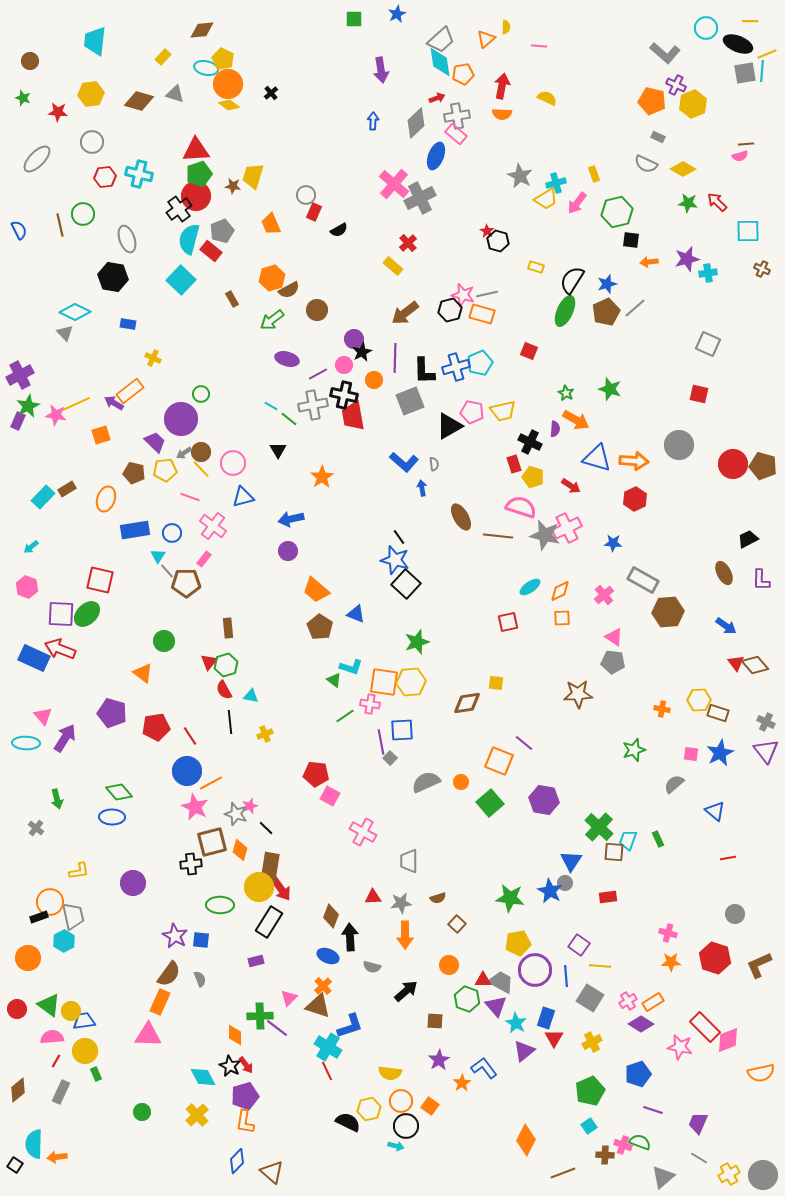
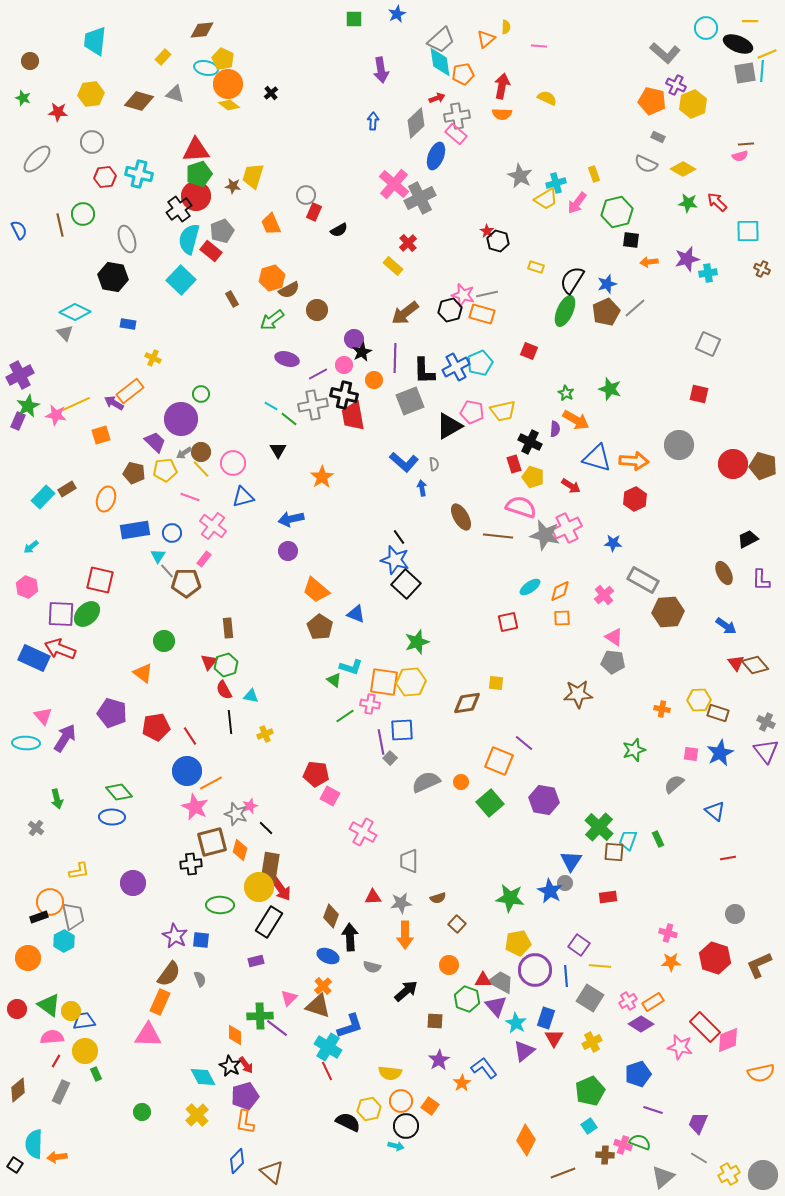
blue cross at (456, 367): rotated 12 degrees counterclockwise
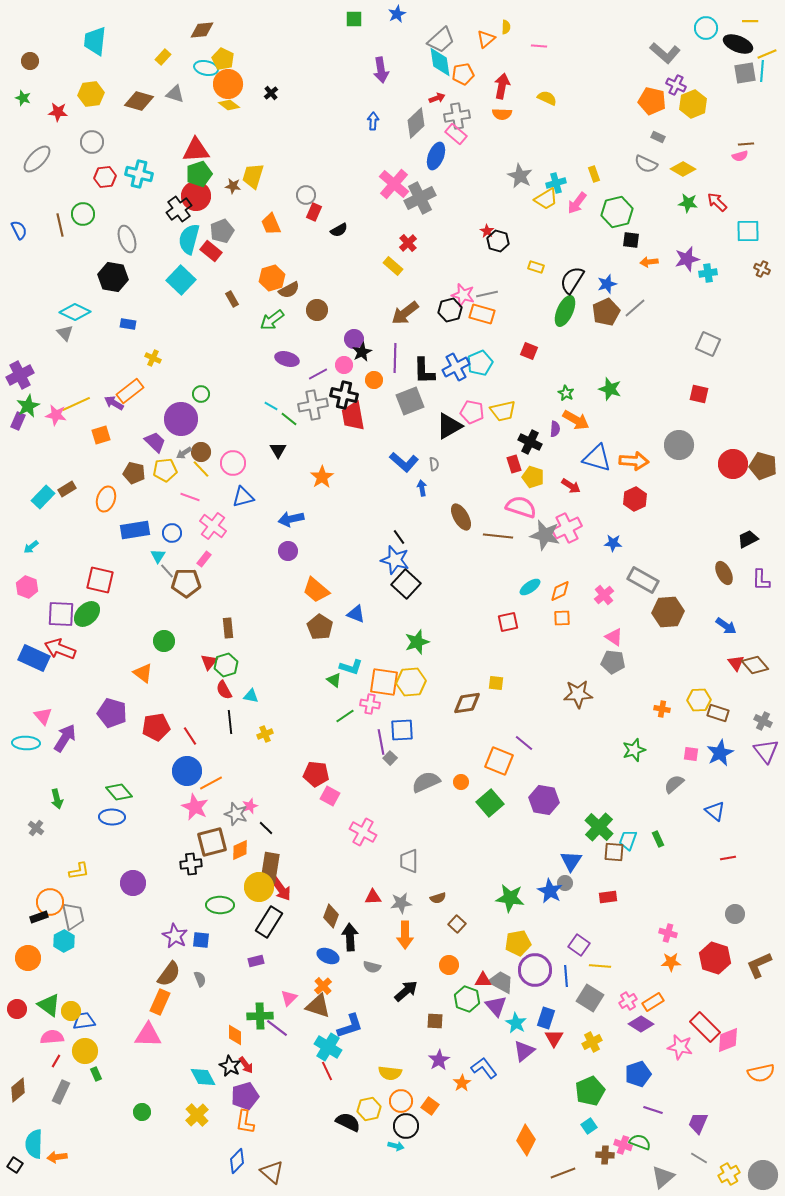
gray cross at (766, 722): moved 3 px left, 1 px up
orange diamond at (240, 850): rotated 50 degrees clockwise
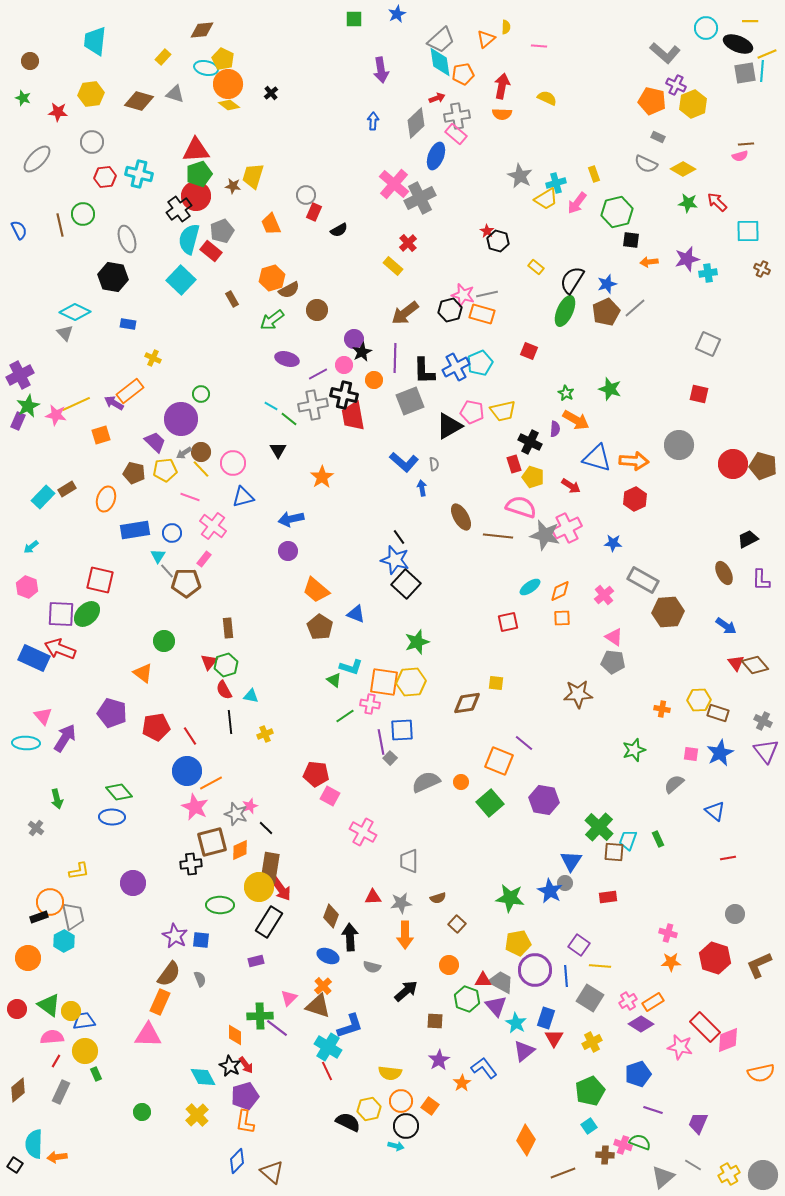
yellow rectangle at (536, 267): rotated 21 degrees clockwise
gray line at (699, 1158): moved 6 px left, 7 px down
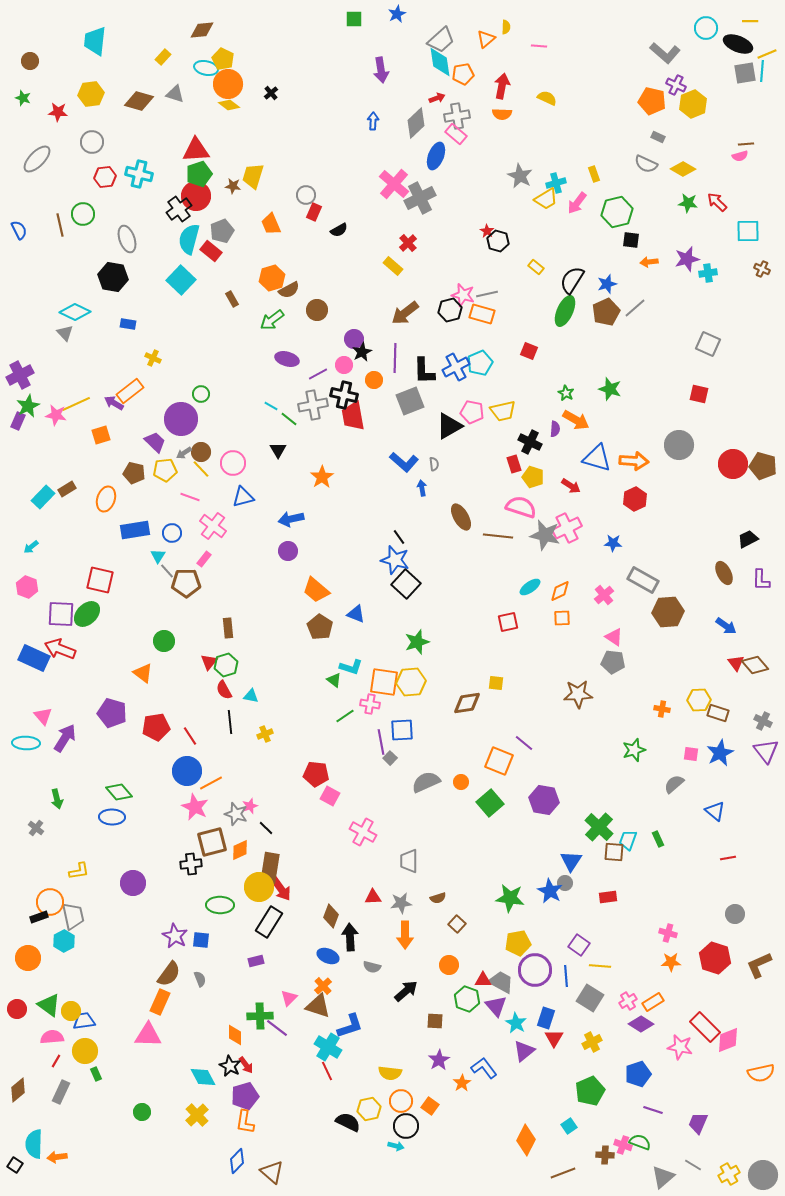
cyan square at (589, 1126): moved 20 px left
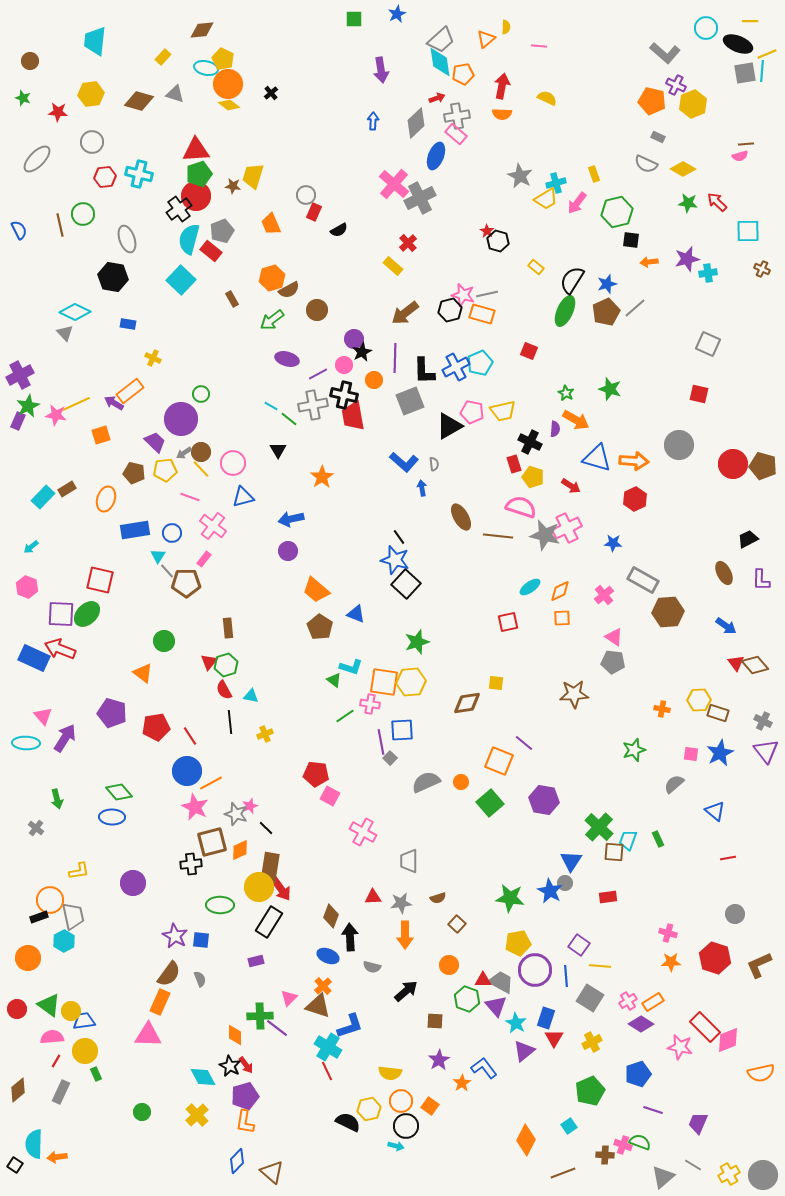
brown star at (578, 694): moved 4 px left
orange circle at (50, 902): moved 2 px up
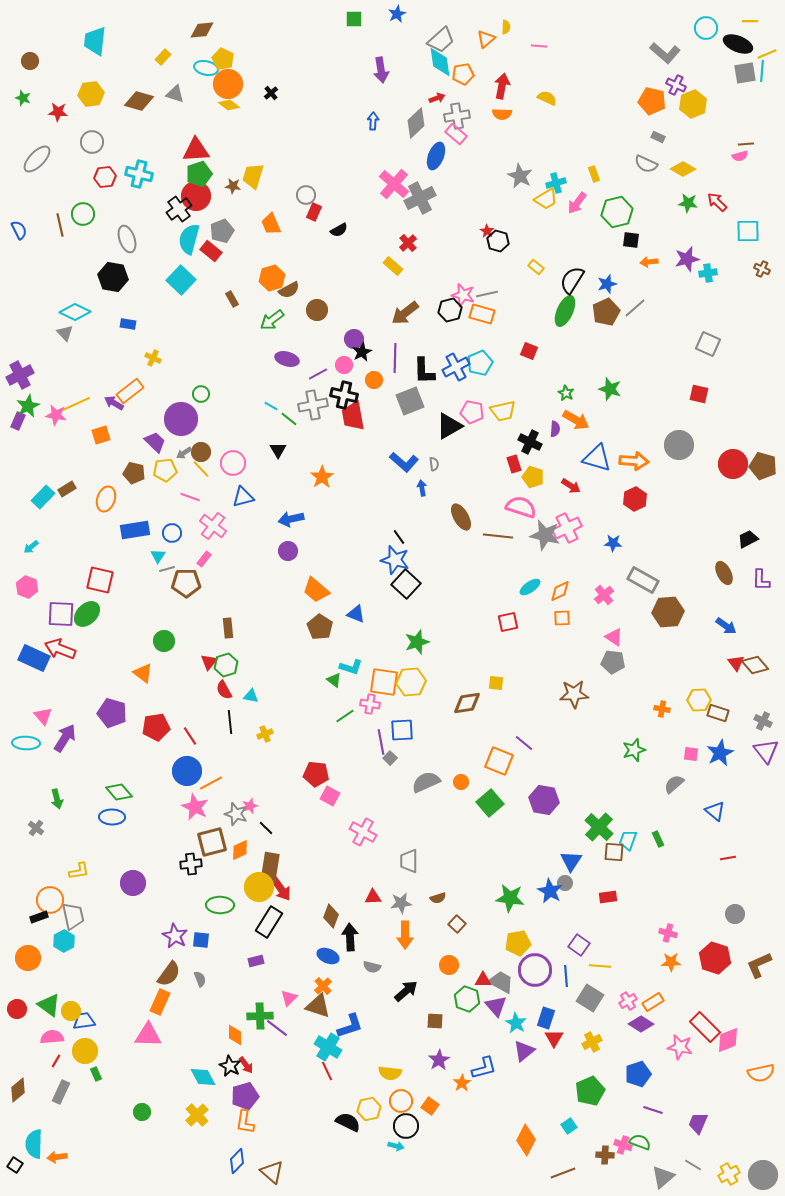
gray line at (167, 571): moved 2 px up; rotated 63 degrees counterclockwise
blue L-shape at (484, 1068): rotated 112 degrees clockwise
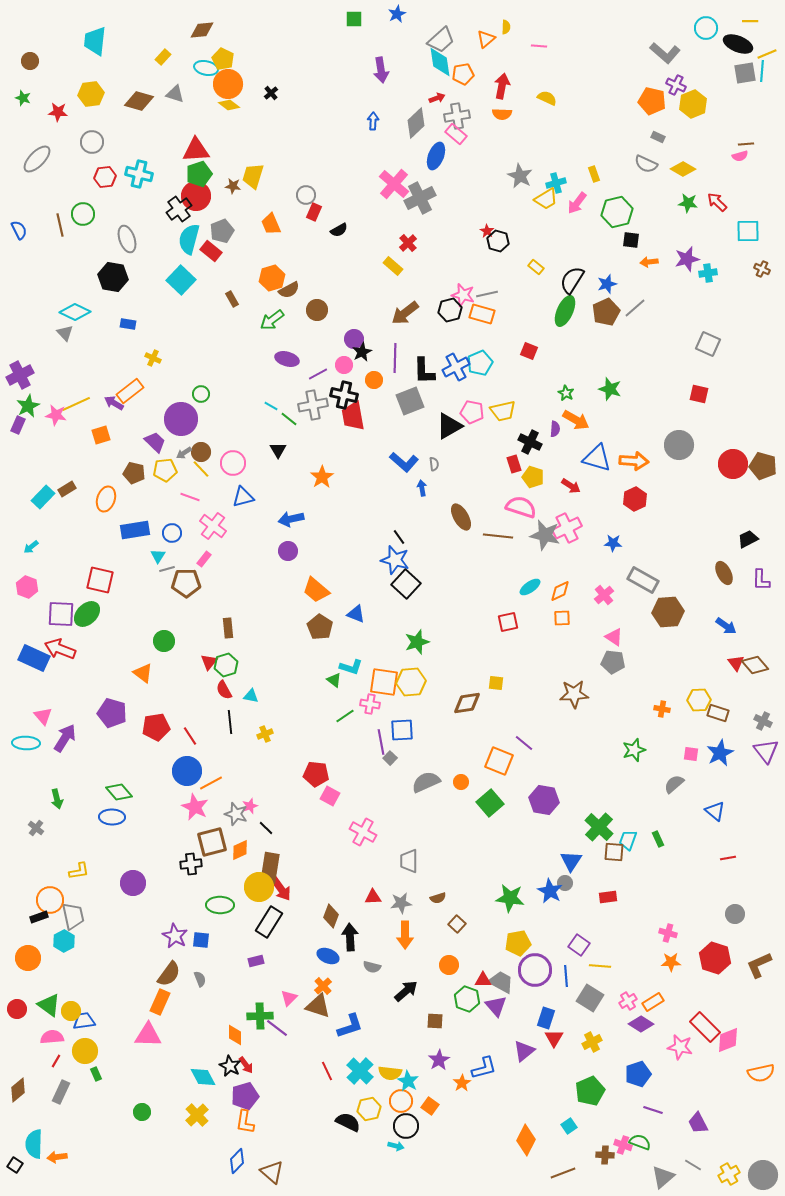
purple rectangle at (18, 421): moved 4 px down
cyan star at (516, 1023): moved 108 px left, 58 px down
cyan cross at (328, 1047): moved 32 px right, 24 px down; rotated 12 degrees clockwise
purple trapezoid at (698, 1123): rotated 50 degrees counterclockwise
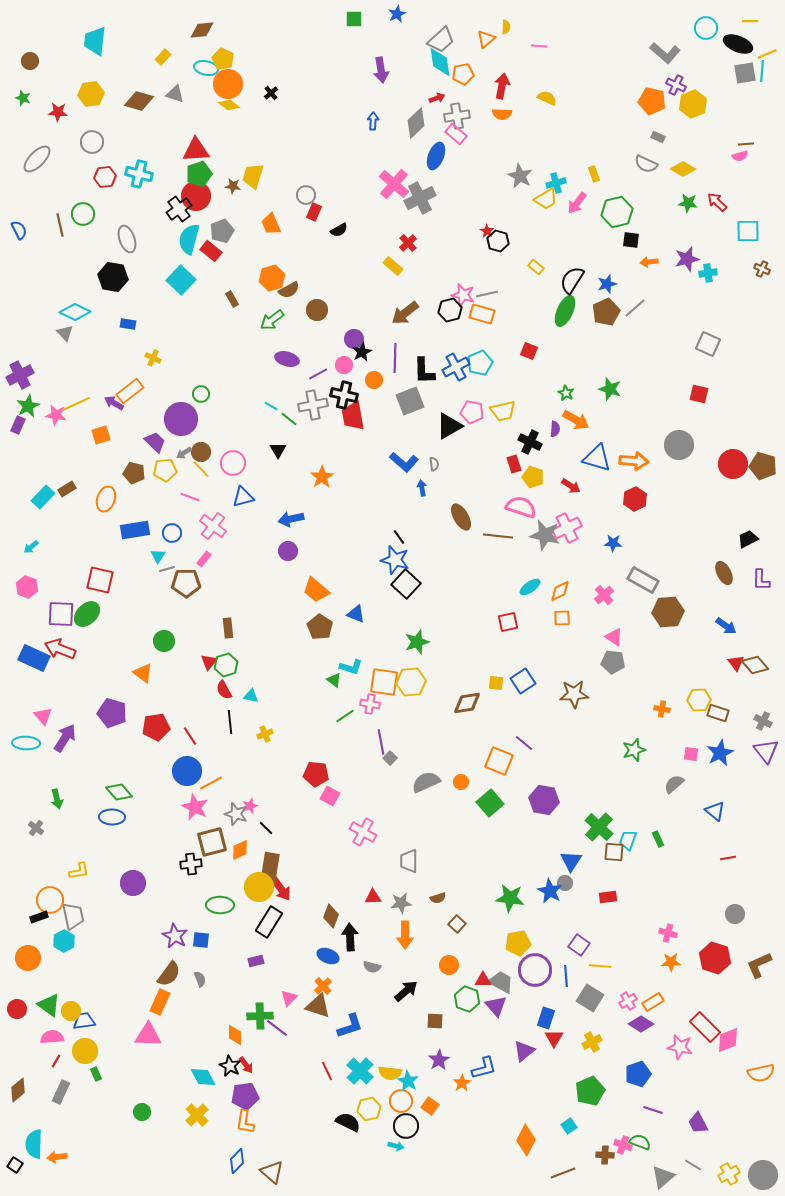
blue square at (402, 730): moved 121 px right, 49 px up; rotated 30 degrees counterclockwise
purple pentagon at (245, 1096): rotated 8 degrees clockwise
